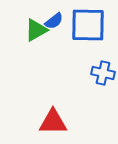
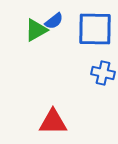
blue square: moved 7 px right, 4 px down
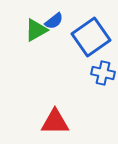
blue square: moved 4 px left, 8 px down; rotated 36 degrees counterclockwise
red triangle: moved 2 px right
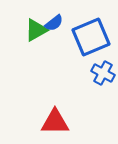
blue semicircle: moved 2 px down
blue square: rotated 12 degrees clockwise
blue cross: rotated 15 degrees clockwise
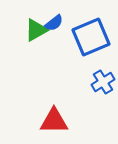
blue cross: moved 9 px down; rotated 30 degrees clockwise
red triangle: moved 1 px left, 1 px up
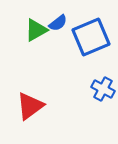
blue semicircle: moved 4 px right
blue cross: moved 7 px down; rotated 30 degrees counterclockwise
red triangle: moved 24 px left, 15 px up; rotated 36 degrees counterclockwise
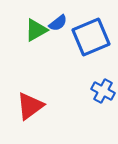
blue cross: moved 2 px down
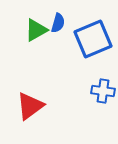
blue semicircle: rotated 36 degrees counterclockwise
blue square: moved 2 px right, 2 px down
blue cross: rotated 20 degrees counterclockwise
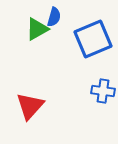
blue semicircle: moved 4 px left, 6 px up
green triangle: moved 1 px right, 1 px up
red triangle: rotated 12 degrees counterclockwise
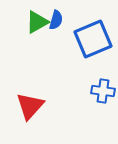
blue semicircle: moved 2 px right, 3 px down
green triangle: moved 7 px up
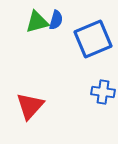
green triangle: rotated 15 degrees clockwise
blue cross: moved 1 px down
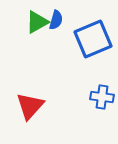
green triangle: rotated 15 degrees counterclockwise
blue cross: moved 1 px left, 5 px down
